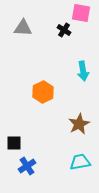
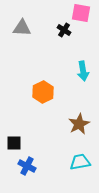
gray triangle: moved 1 px left
blue cross: rotated 30 degrees counterclockwise
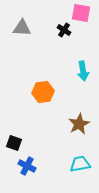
orange hexagon: rotated 20 degrees clockwise
black square: rotated 21 degrees clockwise
cyan trapezoid: moved 2 px down
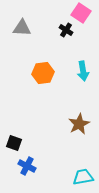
pink square: rotated 24 degrees clockwise
black cross: moved 2 px right
orange hexagon: moved 19 px up
cyan trapezoid: moved 3 px right, 13 px down
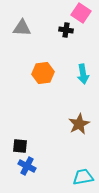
black cross: rotated 24 degrees counterclockwise
cyan arrow: moved 3 px down
black square: moved 6 px right, 3 px down; rotated 14 degrees counterclockwise
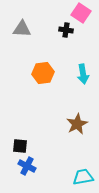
gray triangle: moved 1 px down
brown star: moved 2 px left
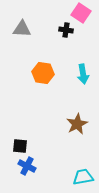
orange hexagon: rotated 15 degrees clockwise
